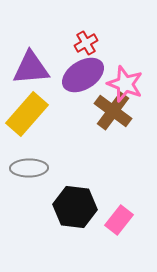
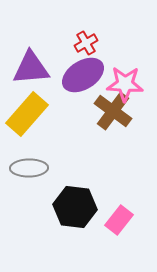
pink star: rotated 18 degrees counterclockwise
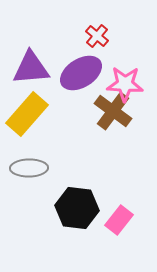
red cross: moved 11 px right, 7 px up; rotated 20 degrees counterclockwise
purple ellipse: moved 2 px left, 2 px up
black hexagon: moved 2 px right, 1 px down
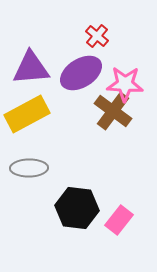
yellow rectangle: rotated 21 degrees clockwise
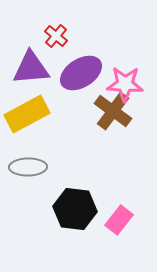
red cross: moved 41 px left
gray ellipse: moved 1 px left, 1 px up
black hexagon: moved 2 px left, 1 px down
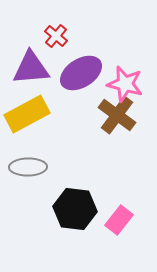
pink star: rotated 12 degrees clockwise
brown cross: moved 4 px right, 4 px down
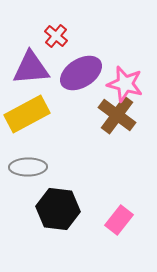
black hexagon: moved 17 px left
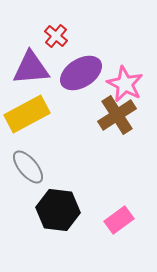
pink star: rotated 12 degrees clockwise
brown cross: rotated 21 degrees clockwise
gray ellipse: rotated 51 degrees clockwise
black hexagon: moved 1 px down
pink rectangle: rotated 16 degrees clockwise
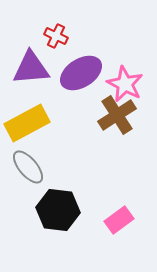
red cross: rotated 15 degrees counterclockwise
yellow rectangle: moved 9 px down
